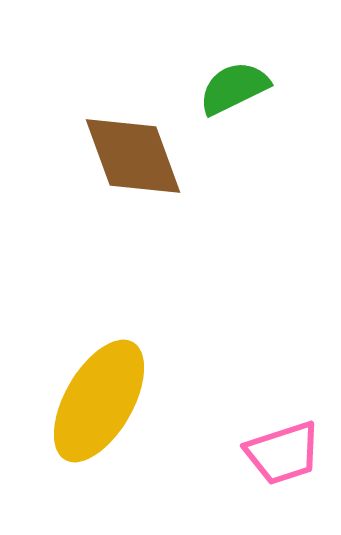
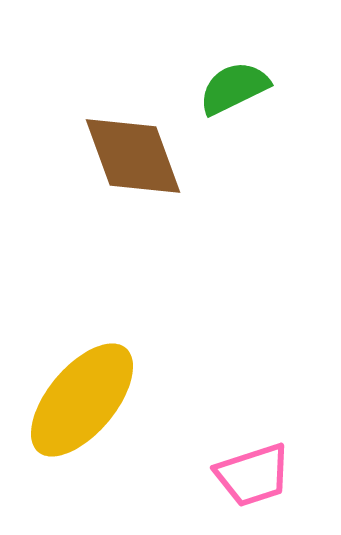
yellow ellipse: moved 17 px left, 1 px up; rotated 10 degrees clockwise
pink trapezoid: moved 30 px left, 22 px down
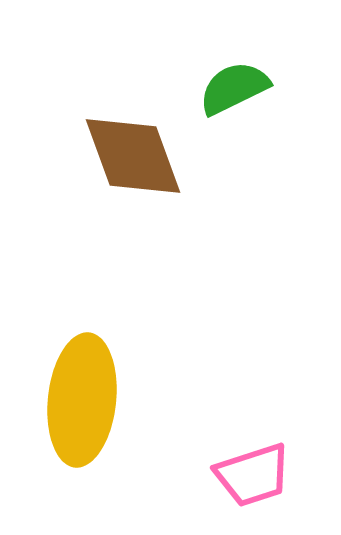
yellow ellipse: rotated 34 degrees counterclockwise
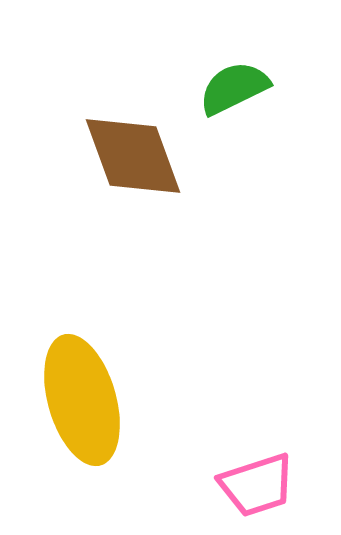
yellow ellipse: rotated 22 degrees counterclockwise
pink trapezoid: moved 4 px right, 10 px down
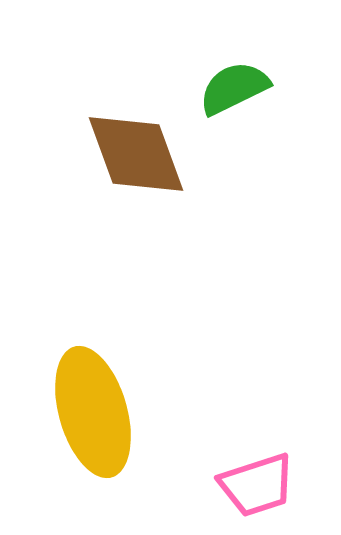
brown diamond: moved 3 px right, 2 px up
yellow ellipse: moved 11 px right, 12 px down
